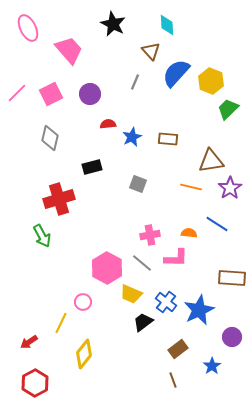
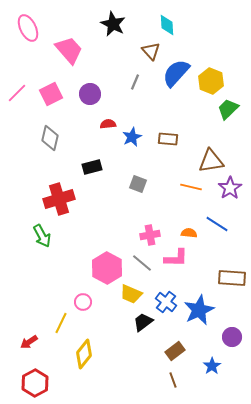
brown rectangle at (178, 349): moved 3 px left, 2 px down
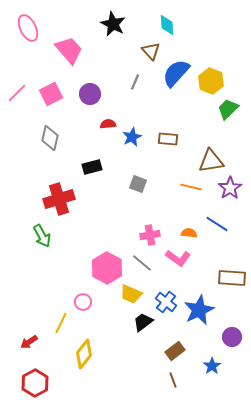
pink L-shape at (176, 258): moved 2 px right; rotated 35 degrees clockwise
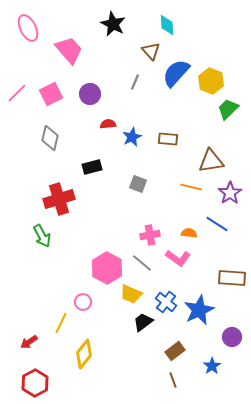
purple star at (230, 188): moved 5 px down
